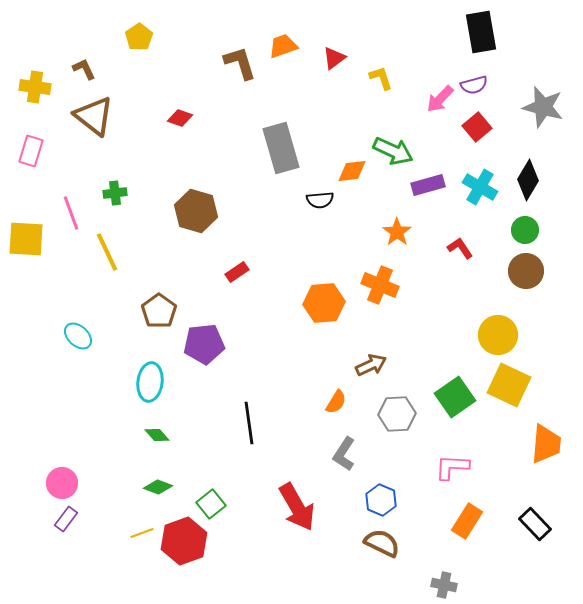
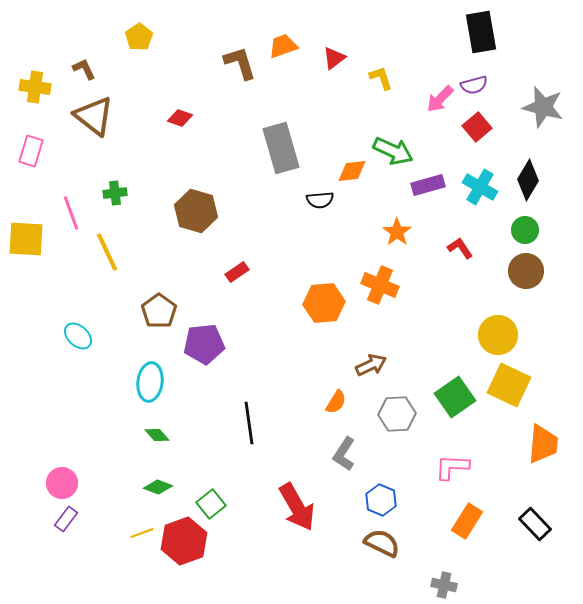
orange trapezoid at (546, 444): moved 3 px left
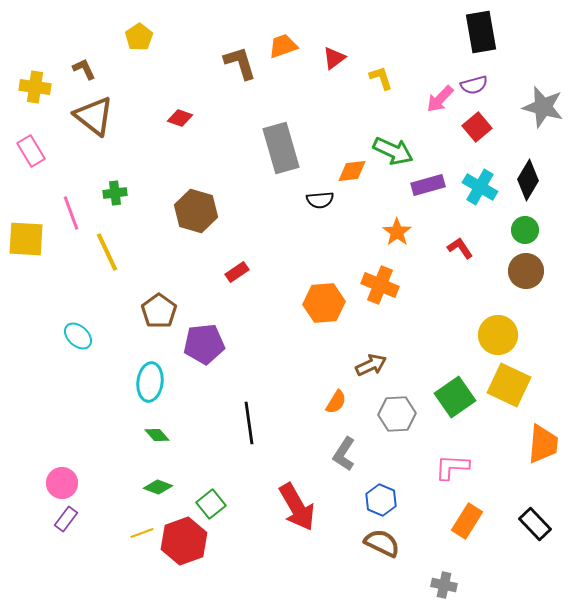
pink rectangle at (31, 151): rotated 48 degrees counterclockwise
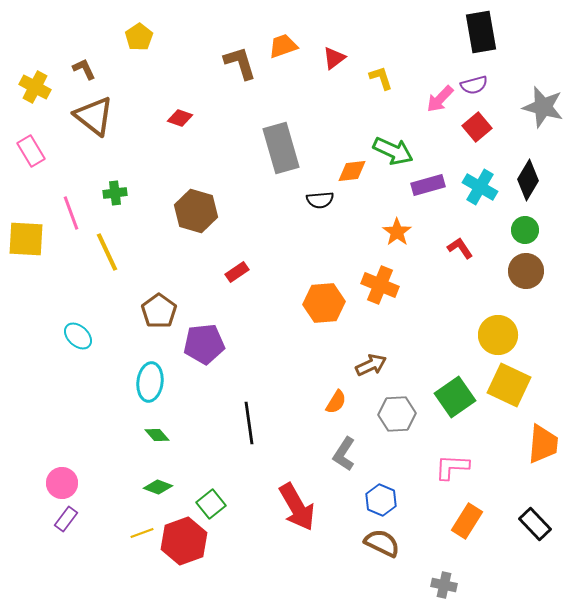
yellow cross at (35, 87): rotated 20 degrees clockwise
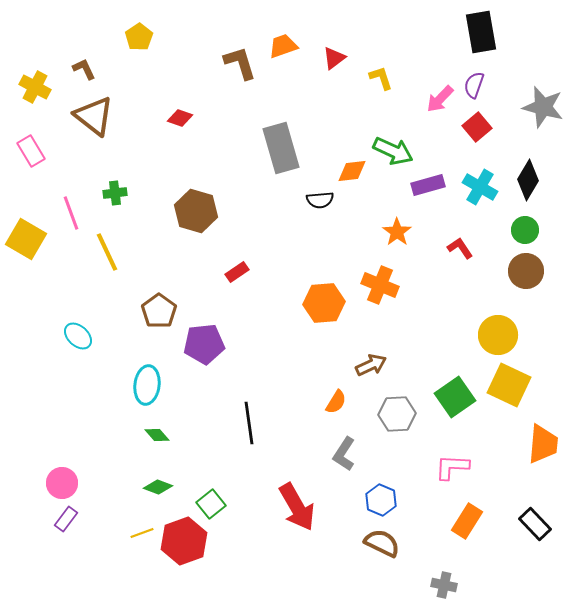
purple semicircle at (474, 85): rotated 124 degrees clockwise
yellow square at (26, 239): rotated 27 degrees clockwise
cyan ellipse at (150, 382): moved 3 px left, 3 px down
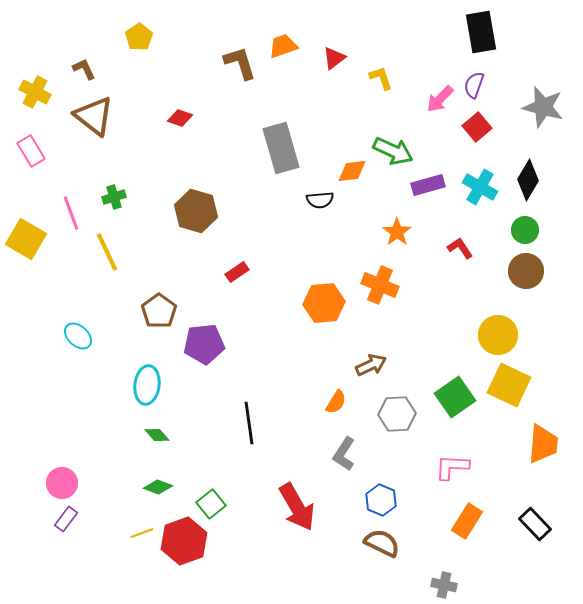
yellow cross at (35, 87): moved 5 px down
green cross at (115, 193): moved 1 px left, 4 px down; rotated 10 degrees counterclockwise
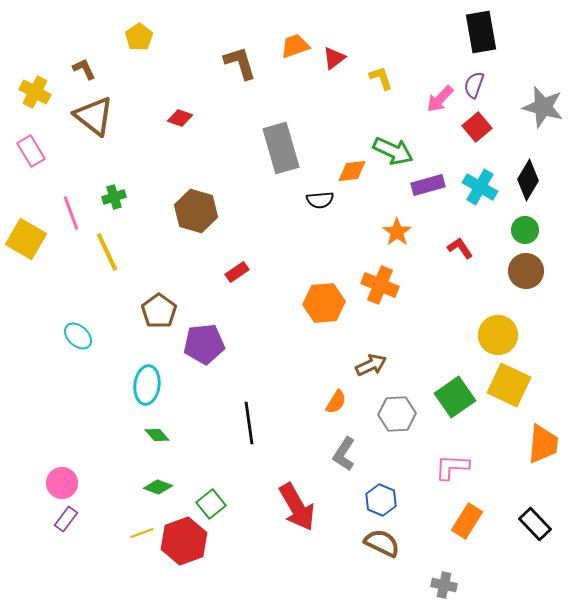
orange trapezoid at (283, 46): moved 12 px right
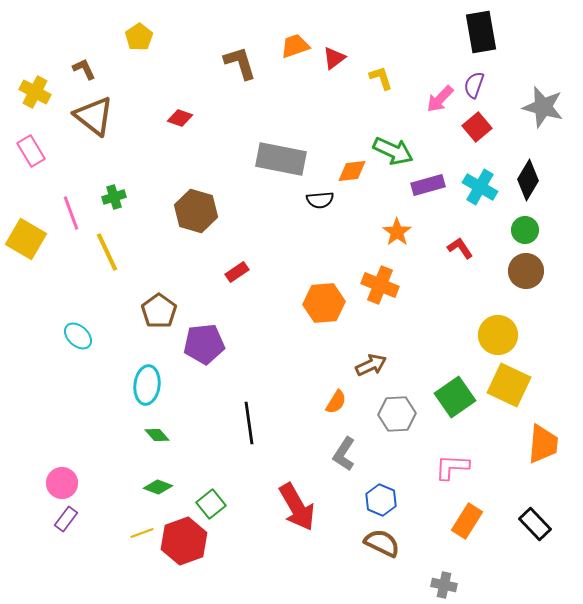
gray rectangle at (281, 148): moved 11 px down; rotated 63 degrees counterclockwise
